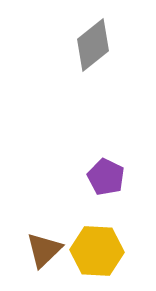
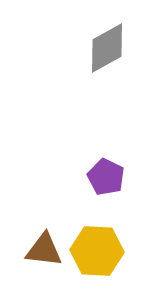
gray diamond: moved 14 px right, 3 px down; rotated 10 degrees clockwise
brown triangle: rotated 51 degrees clockwise
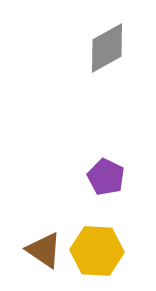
brown triangle: rotated 27 degrees clockwise
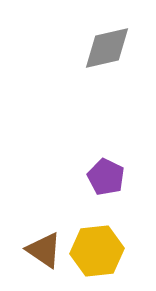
gray diamond: rotated 16 degrees clockwise
yellow hexagon: rotated 9 degrees counterclockwise
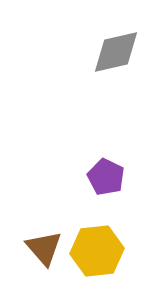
gray diamond: moved 9 px right, 4 px down
brown triangle: moved 2 px up; rotated 15 degrees clockwise
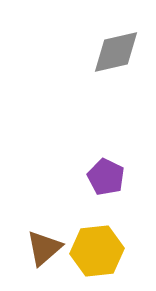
brown triangle: rotated 30 degrees clockwise
